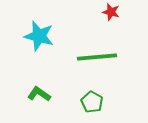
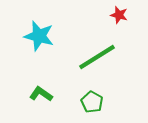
red star: moved 8 px right, 3 px down
green line: rotated 27 degrees counterclockwise
green L-shape: moved 2 px right
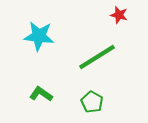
cyan star: rotated 8 degrees counterclockwise
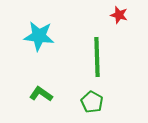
green line: rotated 60 degrees counterclockwise
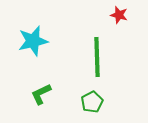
cyan star: moved 6 px left, 5 px down; rotated 20 degrees counterclockwise
green L-shape: rotated 60 degrees counterclockwise
green pentagon: rotated 15 degrees clockwise
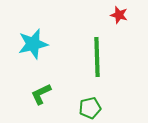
cyan star: moved 3 px down
green pentagon: moved 2 px left, 6 px down; rotated 15 degrees clockwise
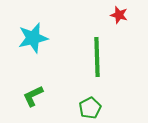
cyan star: moved 6 px up
green L-shape: moved 8 px left, 2 px down
green pentagon: rotated 15 degrees counterclockwise
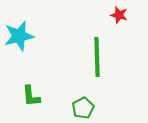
cyan star: moved 14 px left, 2 px up
green L-shape: moved 2 px left; rotated 70 degrees counterclockwise
green pentagon: moved 7 px left
